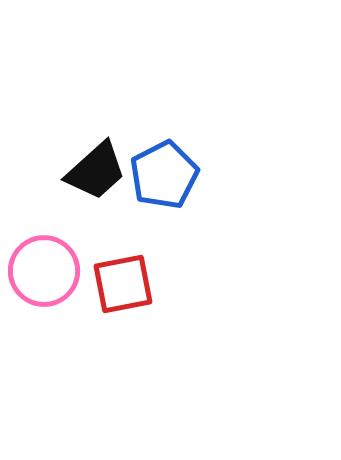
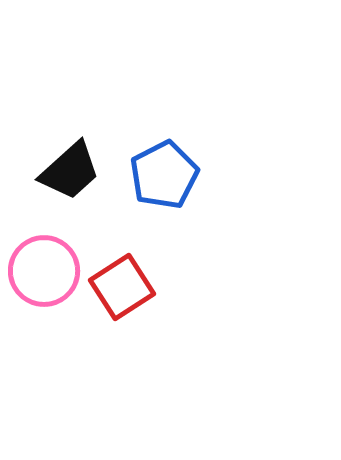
black trapezoid: moved 26 px left
red square: moved 1 px left, 3 px down; rotated 22 degrees counterclockwise
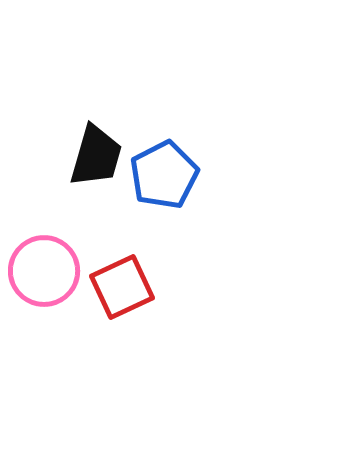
black trapezoid: moved 26 px right, 15 px up; rotated 32 degrees counterclockwise
red square: rotated 8 degrees clockwise
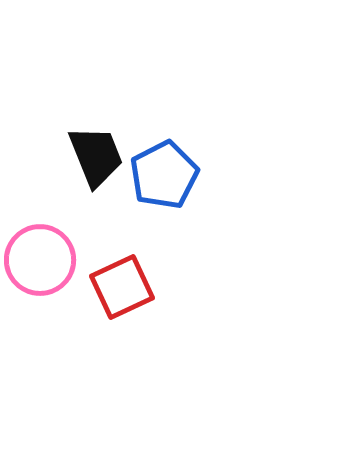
black trapezoid: rotated 38 degrees counterclockwise
pink circle: moved 4 px left, 11 px up
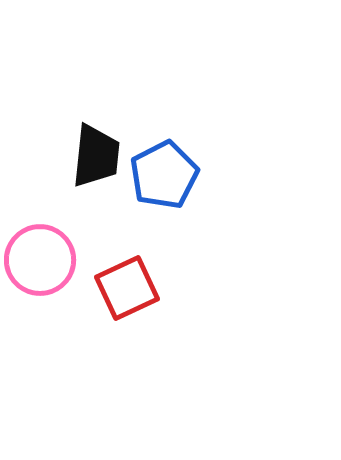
black trapezoid: rotated 28 degrees clockwise
red square: moved 5 px right, 1 px down
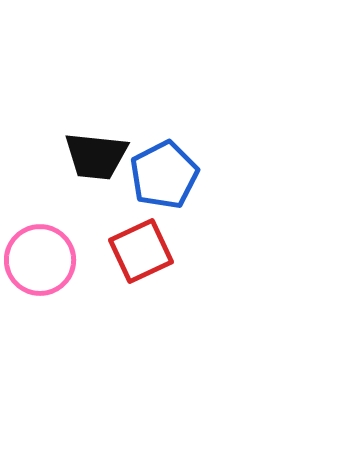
black trapezoid: rotated 90 degrees clockwise
red square: moved 14 px right, 37 px up
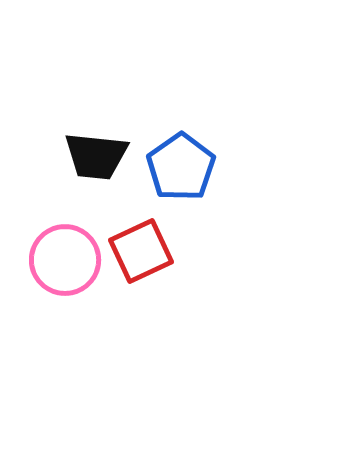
blue pentagon: moved 17 px right, 8 px up; rotated 8 degrees counterclockwise
pink circle: moved 25 px right
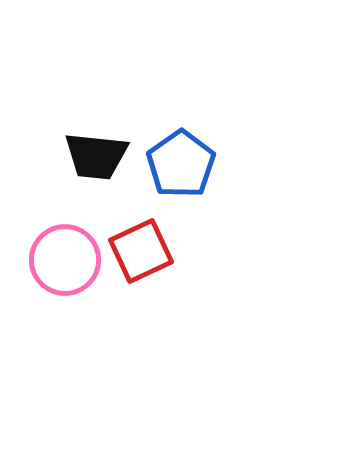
blue pentagon: moved 3 px up
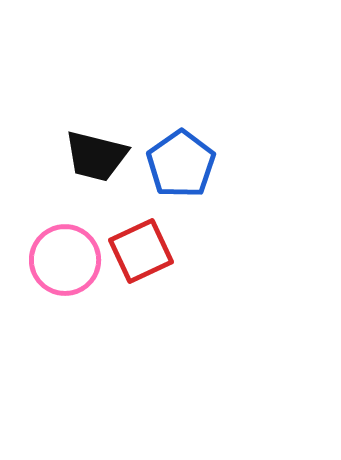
black trapezoid: rotated 8 degrees clockwise
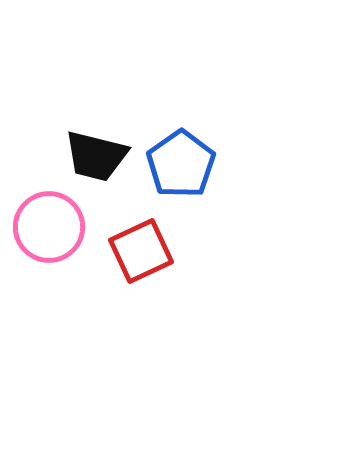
pink circle: moved 16 px left, 33 px up
